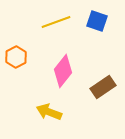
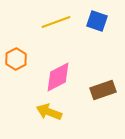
orange hexagon: moved 2 px down
pink diamond: moved 5 px left, 6 px down; rotated 24 degrees clockwise
brown rectangle: moved 3 px down; rotated 15 degrees clockwise
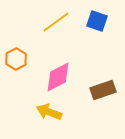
yellow line: rotated 16 degrees counterclockwise
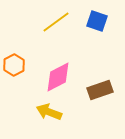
orange hexagon: moved 2 px left, 6 px down
brown rectangle: moved 3 px left
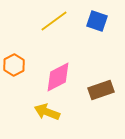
yellow line: moved 2 px left, 1 px up
brown rectangle: moved 1 px right
yellow arrow: moved 2 px left
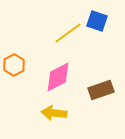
yellow line: moved 14 px right, 12 px down
yellow arrow: moved 7 px right, 1 px down; rotated 15 degrees counterclockwise
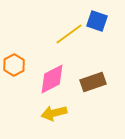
yellow line: moved 1 px right, 1 px down
pink diamond: moved 6 px left, 2 px down
brown rectangle: moved 8 px left, 8 px up
yellow arrow: rotated 20 degrees counterclockwise
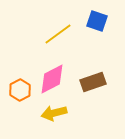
yellow line: moved 11 px left
orange hexagon: moved 6 px right, 25 px down
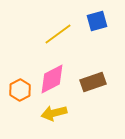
blue square: rotated 35 degrees counterclockwise
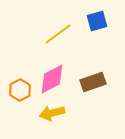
yellow arrow: moved 2 px left
